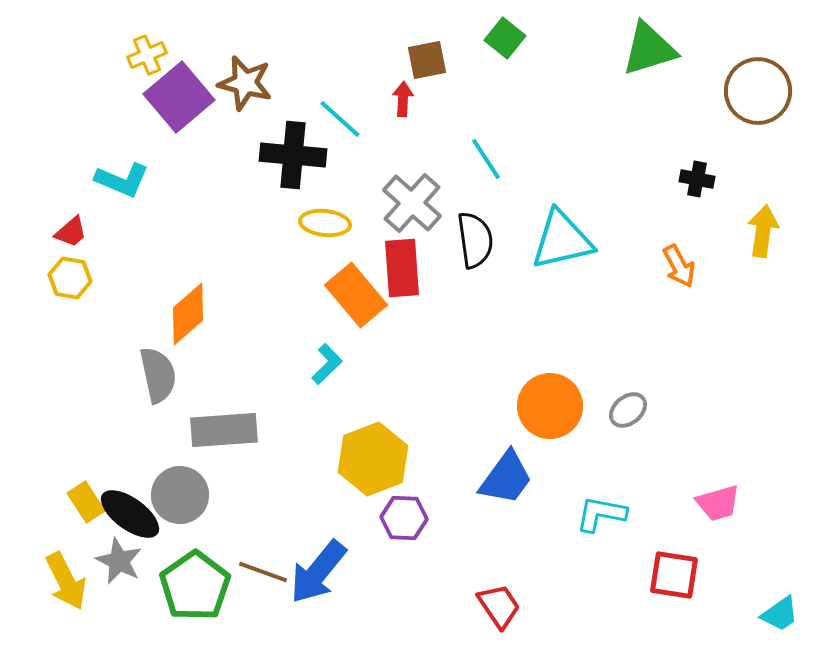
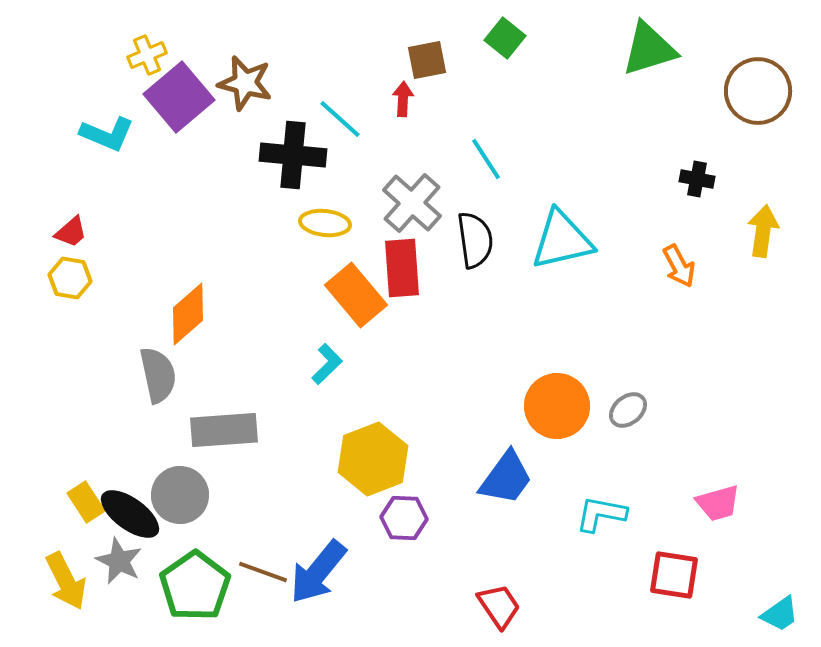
cyan L-shape at (122, 180): moved 15 px left, 46 px up
orange circle at (550, 406): moved 7 px right
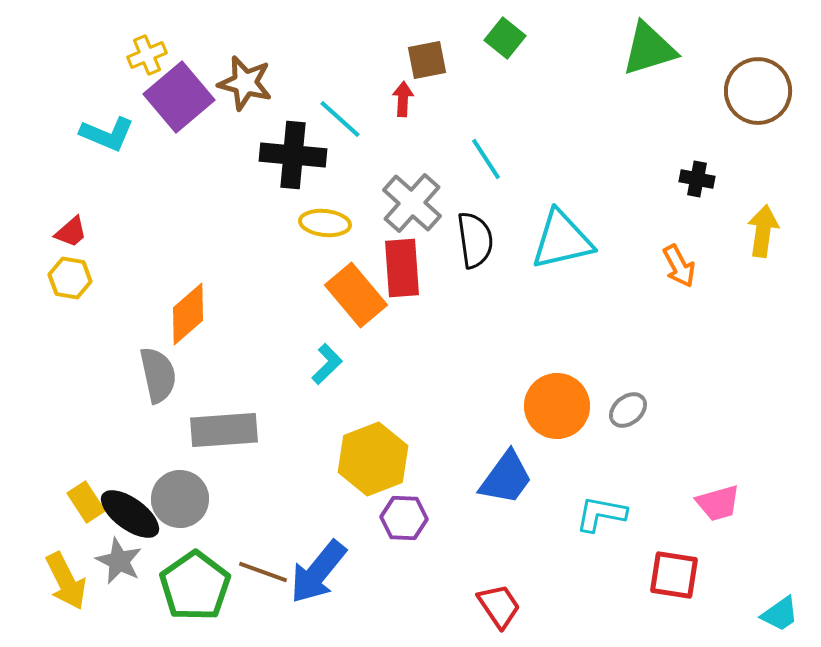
gray circle at (180, 495): moved 4 px down
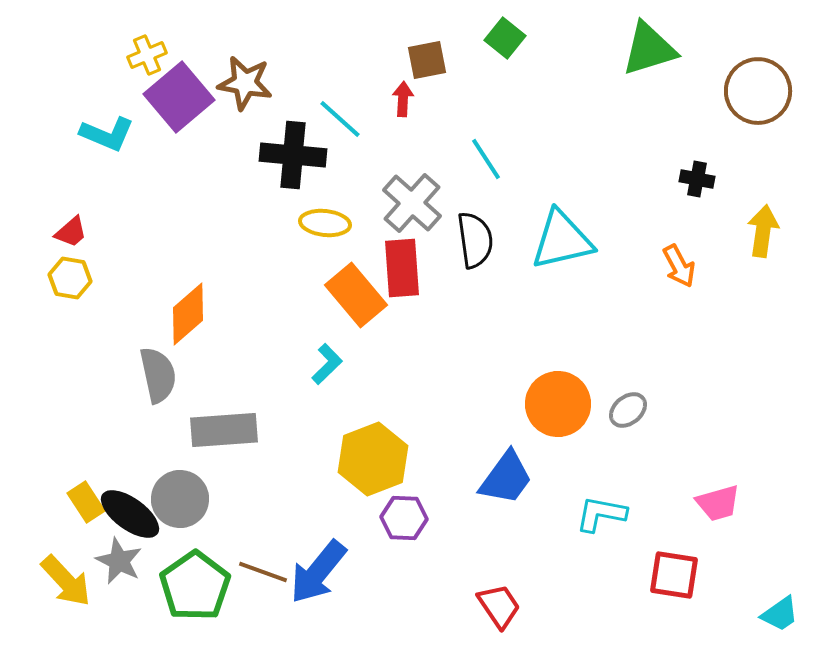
brown star at (245, 83): rotated 4 degrees counterclockwise
orange circle at (557, 406): moved 1 px right, 2 px up
yellow arrow at (66, 581): rotated 16 degrees counterclockwise
